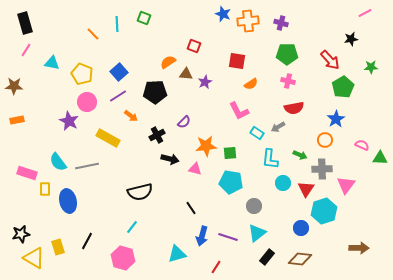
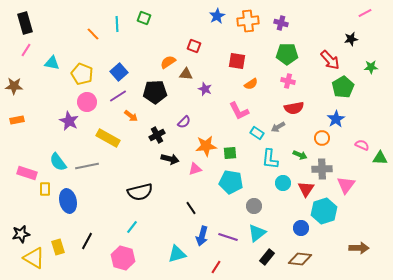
blue star at (223, 14): moved 6 px left, 2 px down; rotated 21 degrees clockwise
purple star at (205, 82): moved 7 px down; rotated 24 degrees counterclockwise
orange circle at (325, 140): moved 3 px left, 2 px up
pink triangle at (195, 169): rotated 32 degrees counterclockwise
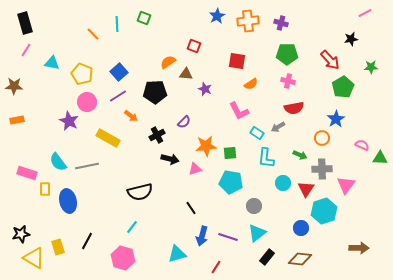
cyan L-shape at (270, 159): moved 4 px left, 1 px up
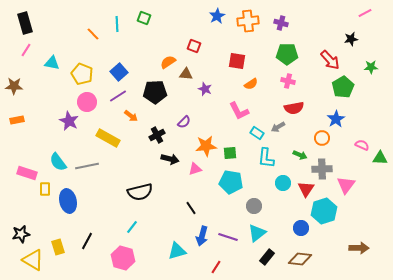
cyan triangle at (177, 254): moved 3 px up
yellow triangle at (34, 258): moved 1 px left, 2 px down
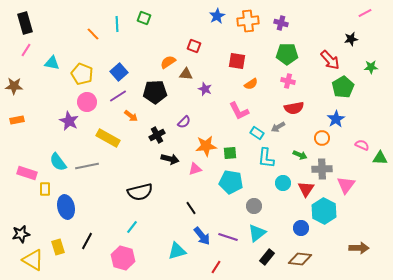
blue ellipse at (68, 201): moved 2 px left, 6 px down
cyan hexagon at (324, 211): rotated 15 degrees counterclockwise
blue arrow at (202, 236): rotated 54 degrees counterclockwise
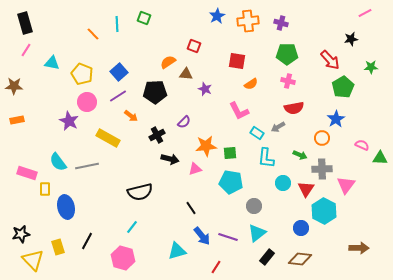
yellow triangle at (33, 260): rotated 15 degrees clockwise
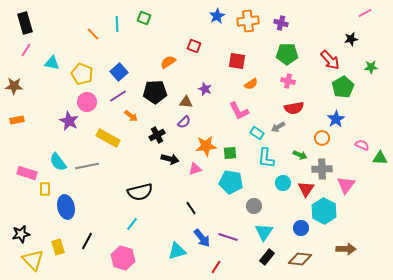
brown triangle at (186, 74): moved 28 px down
cyan line at (132, 227): moved 3 px up
cyan triangle at (257, 233): moved 7 px right, 1 px up; rotated 18 degrees counterclockwise
blue arrow at (202, 236): moved 2 px down
brown arrow at (359, 248): moved 13 px left, 1 px down
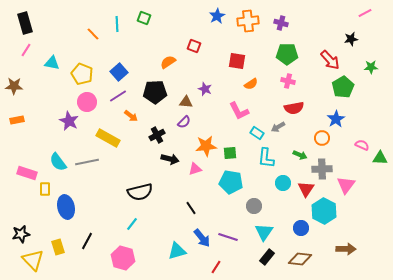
gray line at (87, 166): moved 4 px up
